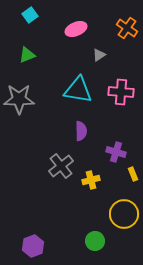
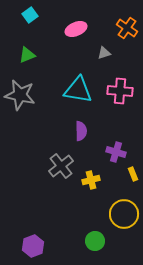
gray triangle: moved 5 px right, 2 px up; rotated 16 degrees clockwise
pink cross: moved 1 px left, 1 px up
gray star: moved 1 px right, 4 px up; rotated 12 degrees clockwise
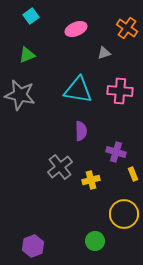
cyan square: moved 1 px right, 1 px down
gray cross: moved 1 px left, 1 px down
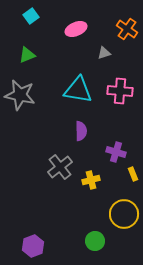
orange cross: moved 1 px down
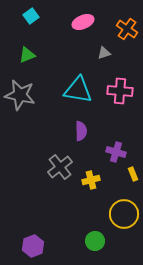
pink ellipse: moved 7 px right, 7 px up
